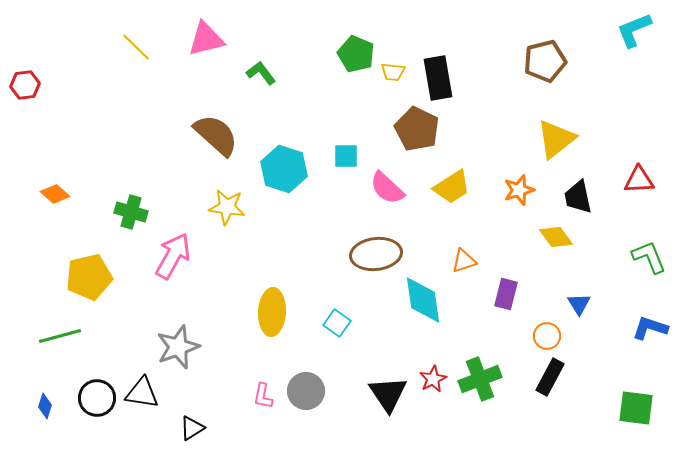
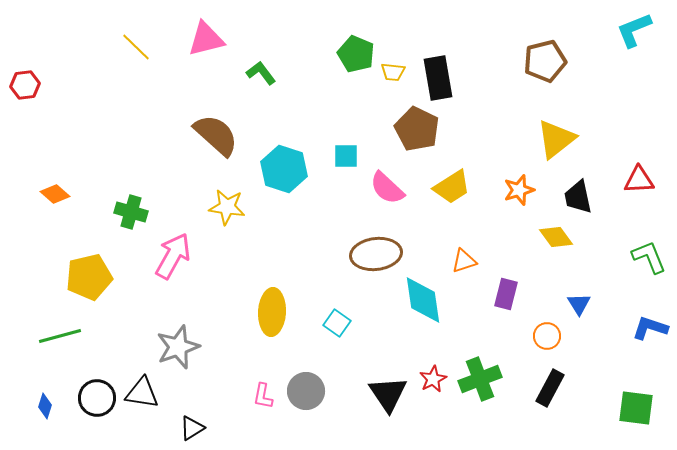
black rectangle at (550, 377): moved 11 px down
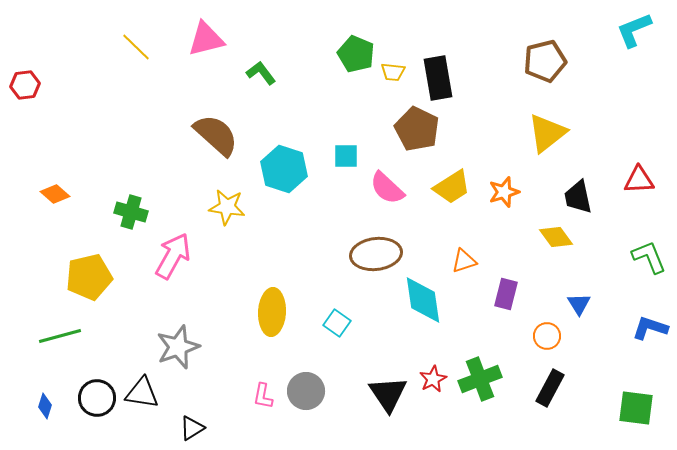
yellow triangle at (556, 139): moved 9 px left, 6 px up
orange star at (519, 190): moved 15 px left, 2 px down
